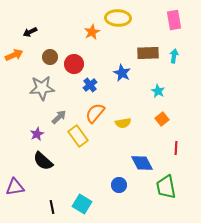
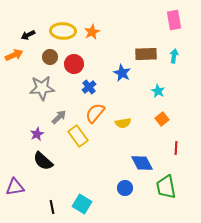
yellow ellipse: moved 55 px left, 13 px down
black arrow: moved 2 px left, 3 px down
brown rectangle: moved 2 px left, 1 px down
blue cross: moved 1 px left, 2 px down
blue circle: moved 6 px right, 3 px down
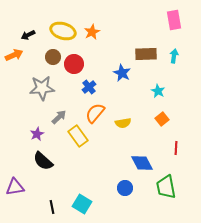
yellow ellipse: rotated 15 degrees clockwise
brown circle: moved 3 px right
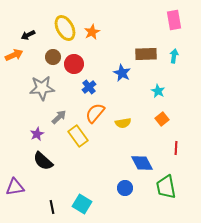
yellow ellipse: moved 2 px right, 3 px up; rotated 45 degrees clockwise
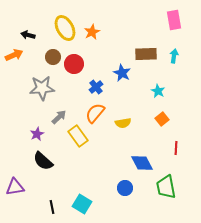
black arrow: rotated 40 degrees clockwise
blue cross: moved 7 px right
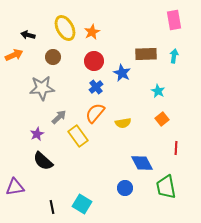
red circle: moved 20 px right, 3 px up
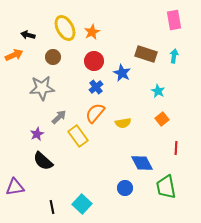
brown rectangle: rotated 20 degrees clockwise
cyan square: rotated 12 degrees clockwise
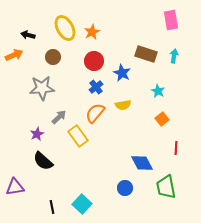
pink rectangle: moved 3 px left
yellow semicircle: moved 18 px up
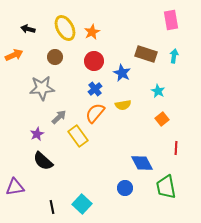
black arrow: moved 6 px up
brown circle: moved 2 px right
blue cross: moved 1 px left, 2 px down
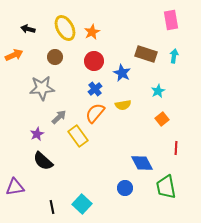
cyan star: rotated 16 degrees clockwise
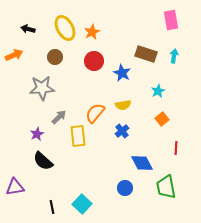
blue cross: moved 27 px right, 42 px down
yellow rectangle: rotated 30 degrees clockwise
